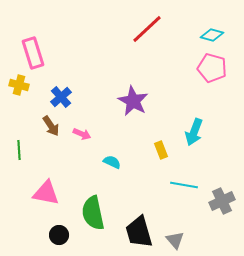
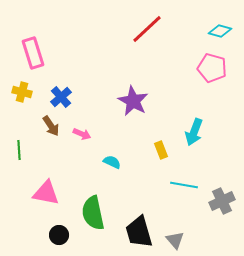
cyan diamond: moved 8 px right, 4 px up
yellow cross: moved 3 px right, 7 px down
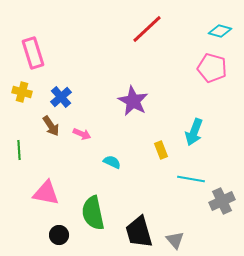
cyan line: moved 7 px right, 6 px up
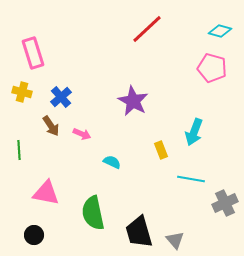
gray cross: moved 3 px right, 2 px down
black circle: moved 25 px left
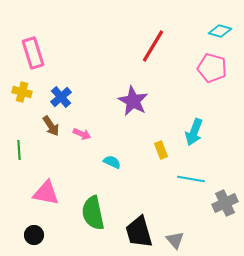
red line: moved 6 px right, 17 px down; rotated 16 degrees counterclockwise
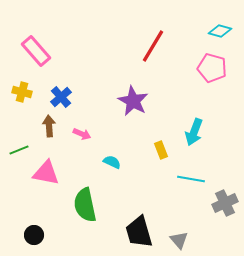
pink rectangle: moved 3 px right, 2 px up; rotated 24 degrees counterclockwise
brown arrow: moved 2 px left; rotated 150 degrees counterclockwise
green line: rotated 72 degrees clockwise
pink triangle: moved 20 px up
green semicircle: moved 8 px left, 8 px up
gray triangle: moved 4 px right
